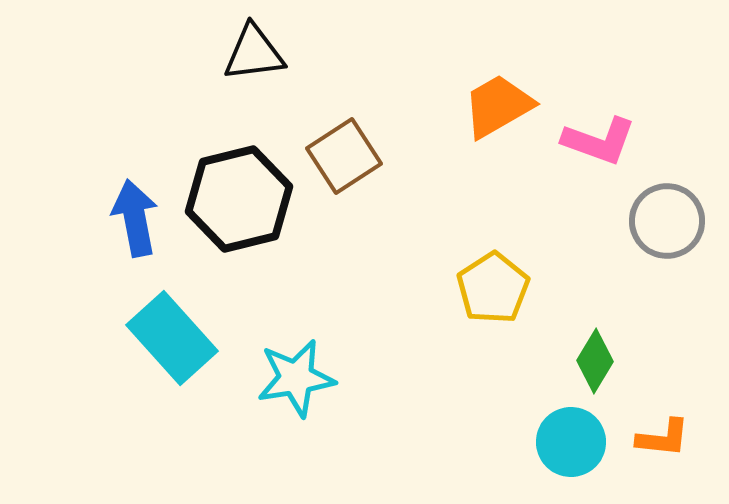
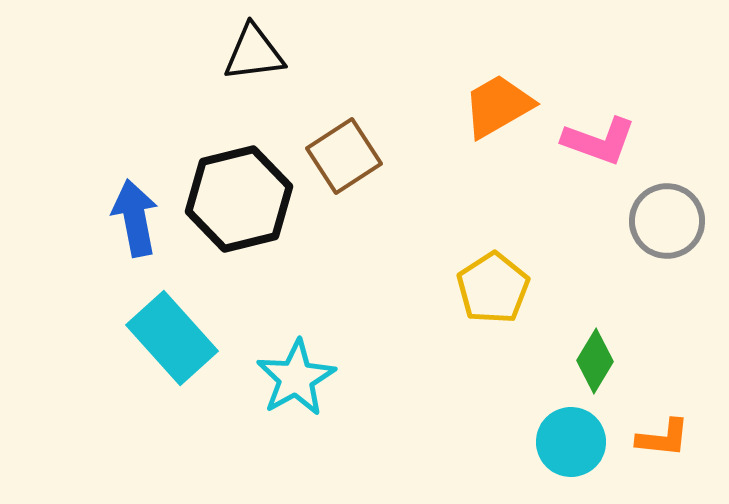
cyan star: rotated 20 degrees counterclockwise
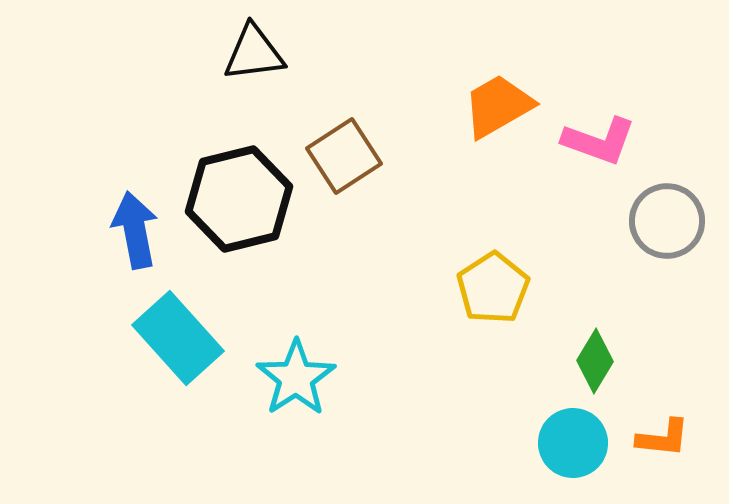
blue arrow: moved 12 px down
cyan rectangle: moved 6 px right
cyan star: rotated 4 degrees counterclockwise
cyan circle: moved 2 px right, 1 px down
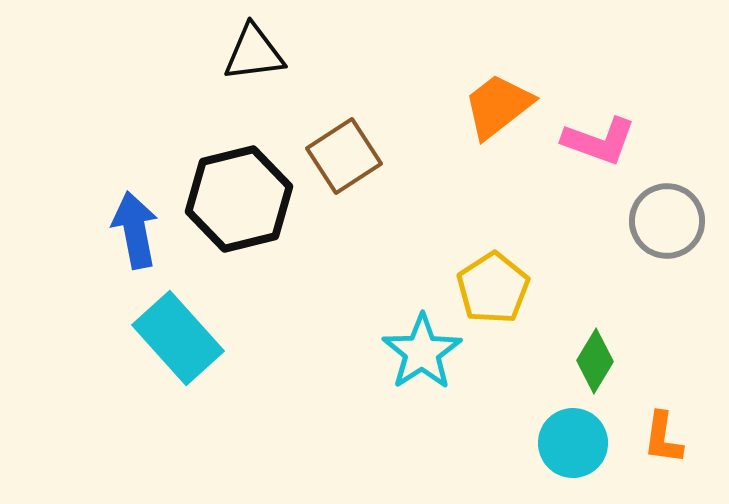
orange trapezoid: rotated 8 degrees counterclockwise
cyan star: moved 126 px right, 26 px up
orange L-shape: rotated 92 degrees clockwise
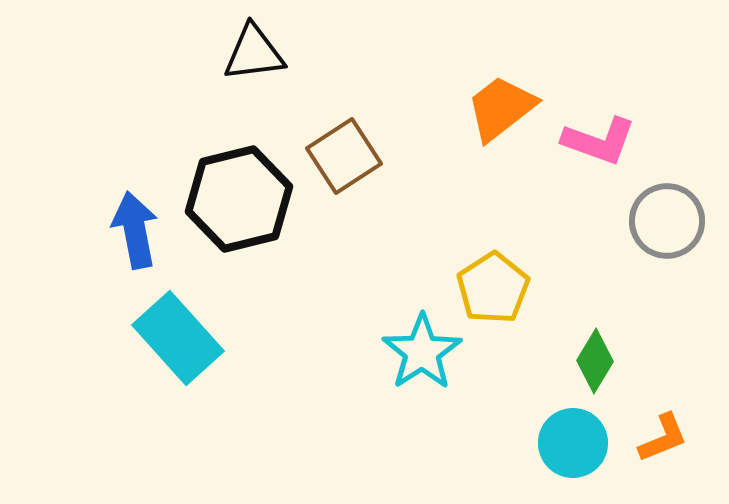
orange trapezoid: moved 3 px right, 2 px down
orange L-shape: rotated 120 degrees counterclockwise
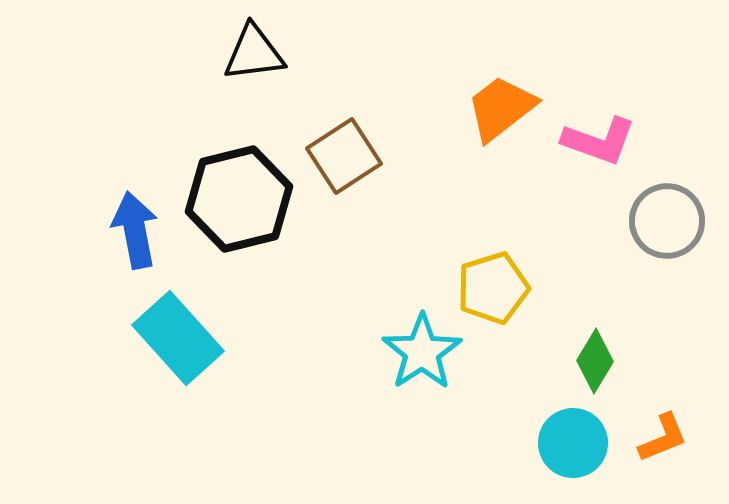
yellow pentagon: rotated 16 degrees clockwise
